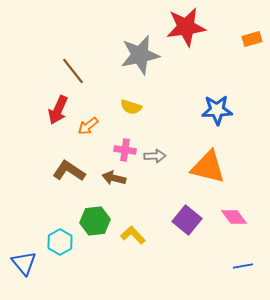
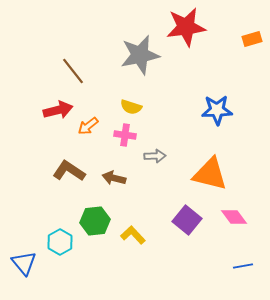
red arrow: rotated 128 degrees counterclockwise
pink cross: moved 15 px up
orange triangle: moved 2 px right, 7 px down
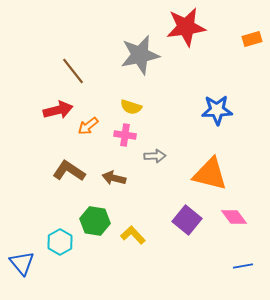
green hexagon: rotated 16 degrees clockwise
blue triangle: moved 2 px left
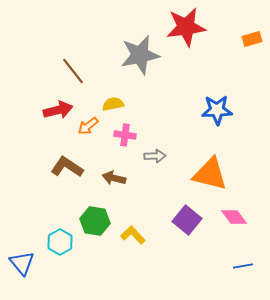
yellow semicircle: moved 18 px left, 3 px up; rotated 150 degrees clockwise
brown L-shape: moved 2 px left, 4 px up
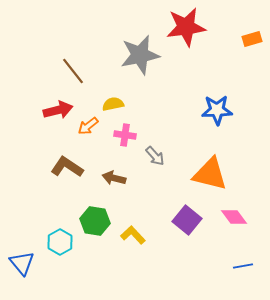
gray arrow: rotated 50 degrees clockwise
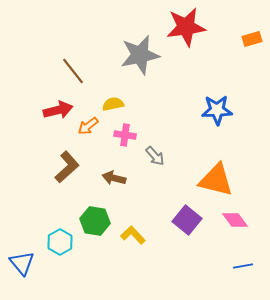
brown L-shape: rotated 104 degrees clockwise
orange triangle: moved 6 px right, 6 px down
pink diamond: moved 1 px right, 3 px down
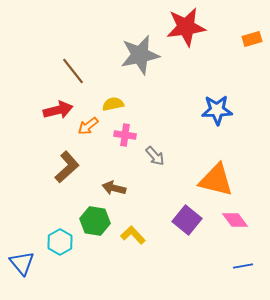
brown arrow: moved 10 px down
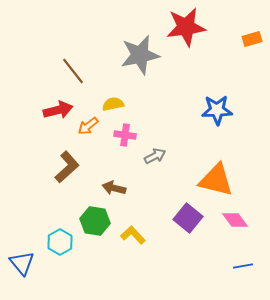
gray arrow: rotated 75 degrees counterclockwise
purple square: moved 1 px right, 2 px up
